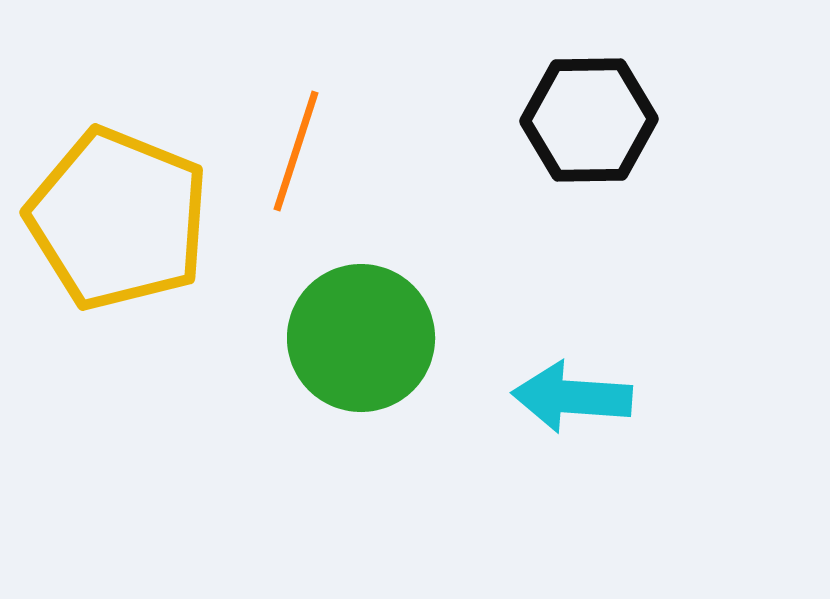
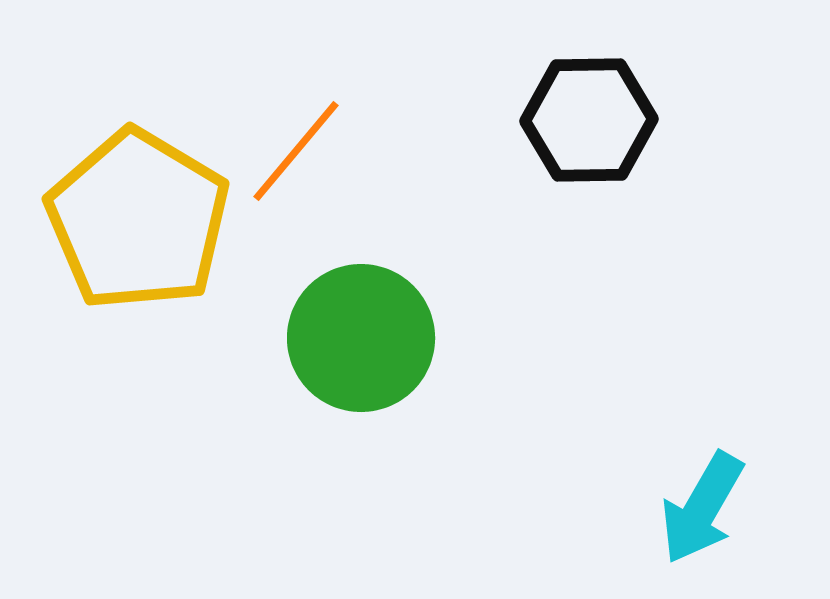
orange line: rotated 22 degrees clockwise
yellow pentagon: moved 20 px right, 1 px down; rotated 9 degrees clockwise
cyan arrow: moved 130 px right, 111 px down; rotated 64 degrees counterclockwise
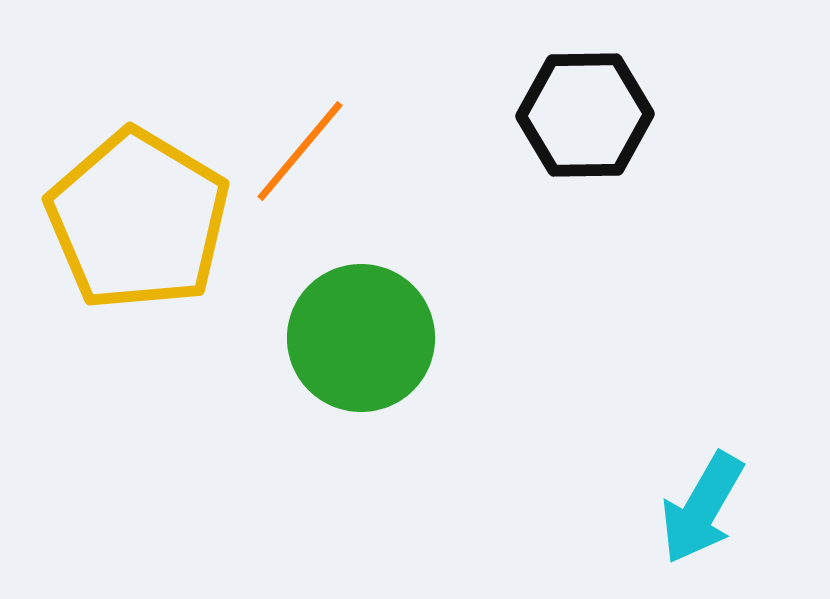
black hexagon: moved 4 px left, 5 px up
orange line: moved 4 px right
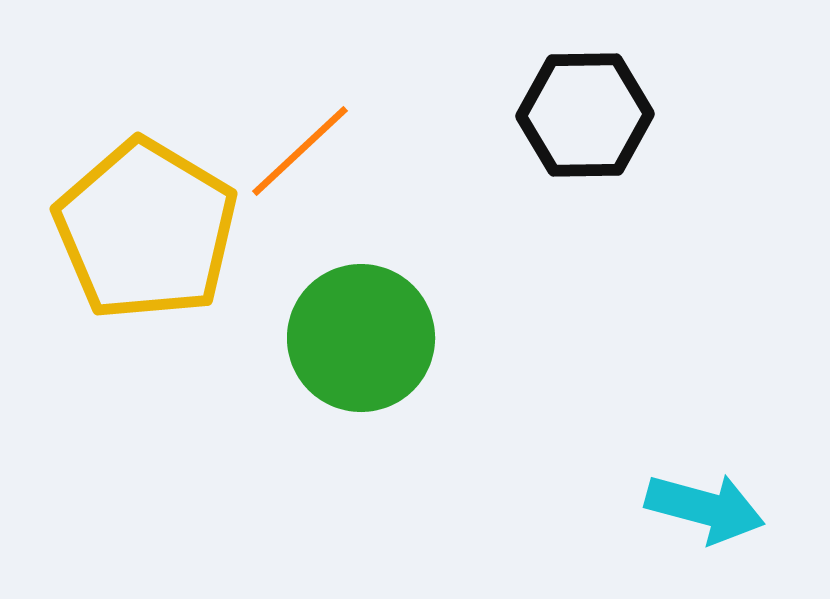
orange line: rotated 7 degrees clockwise
yellow pentagon: moved 8 px right, 10 px down
cyan arrow: moved 3 px right; rotated 105 degrees counterclockwise
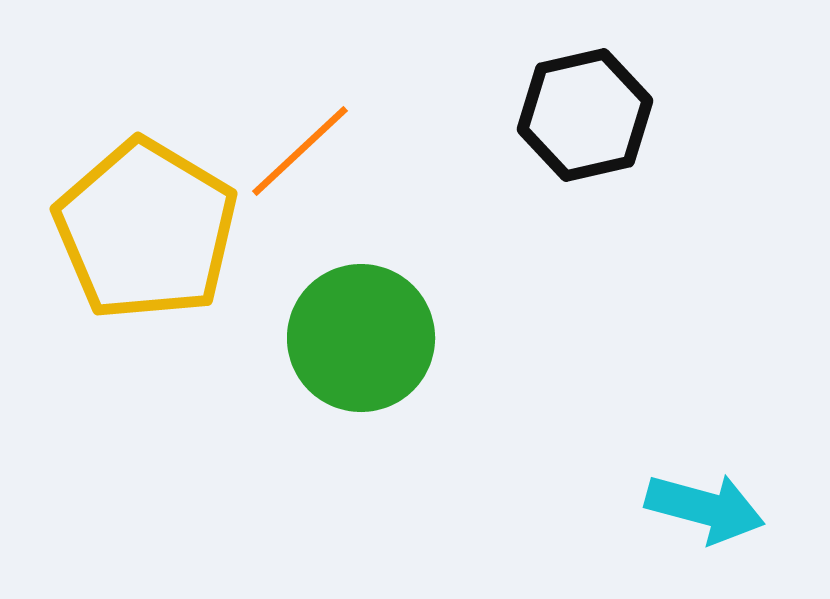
black hexagon: rotated 12 degrees counterclockwise
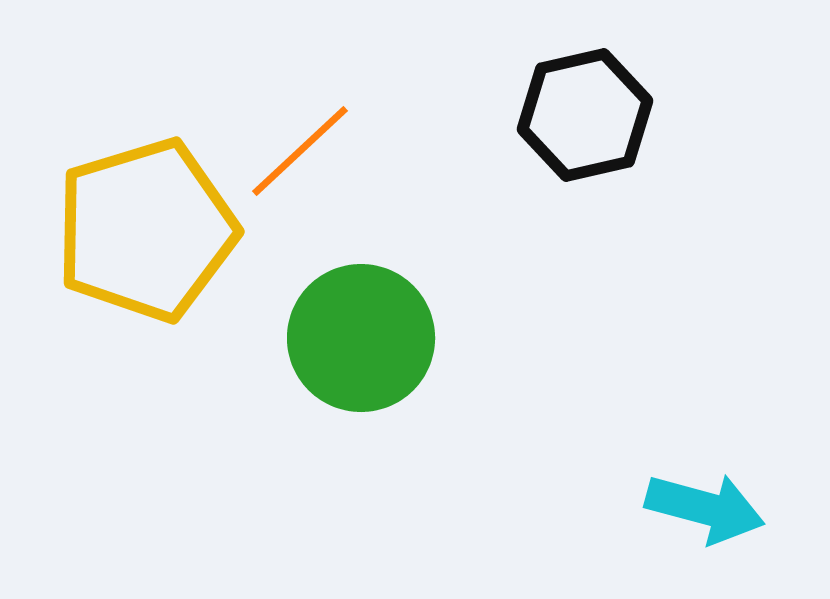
yellow pentagon: rotated 24 degrees clockwise
